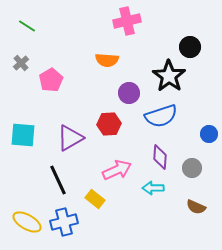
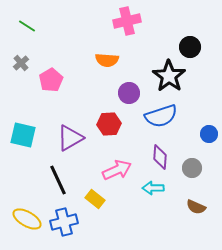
cyan square: rotated 8 degrees clockwise
yellow ellipse: moved 3 px up
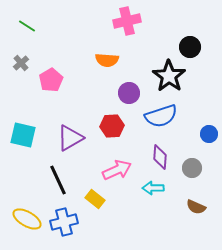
red hexagon: moved 3 px right, 2 px down
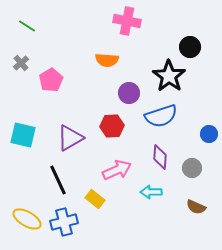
pink cross: rotated 24 degrees clockwise
cyan arrow: moved 2 px left, 4 px down
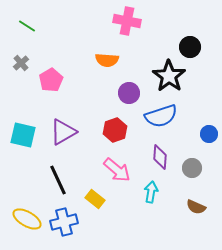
red hexagon: moved 3 px right, 4 px down; rotated 15 degrees counterclockwise
purple triangle: moved 7 px left, 6 px up
pink arrow: rotated 64 degrees clockwise
cyan arrow: rotated 100 degrees clockwise
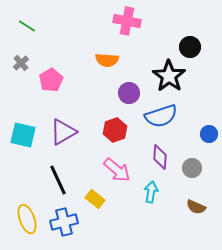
yellow ellipse: rotated 40 degrees clockwise
